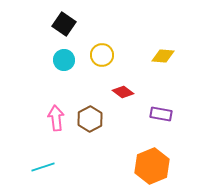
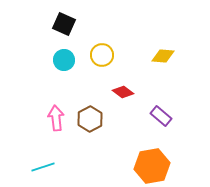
black square: rotated 10 degrees counterclockwise
purple rectangle: moved 2 px down; rotated 30 degrees clockwise
orange hexagon: rotated 12 degrees clockwise
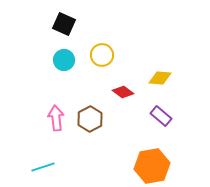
yellow diamond: moved 3 px left, 22 px down
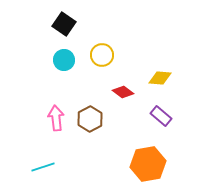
black square: rotated 10 degrees clockwise
orange hexagon: moved 4 px left, 2 px up
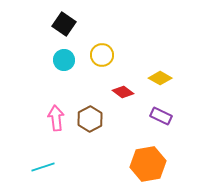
yellow diamond: rotated 25 degrees clockwise
purple rectangle: rotated 15 degrees counterclockwise
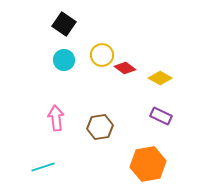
red diamond: moved 2 px right, 24 px up
brown hexagon: moved 10 px right, 8 px down; rotated 20 degrees clockwise
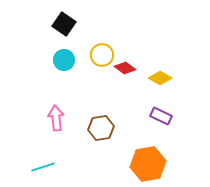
brown hexagon: moved 1 px right, 1 px down
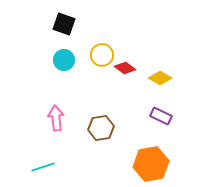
black square: rotated 15 degrees counterclockwise
orange hexagon: moved 3 px right
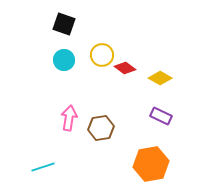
pink arrow: moved 13 px right; rotated 15 degrees clockwise
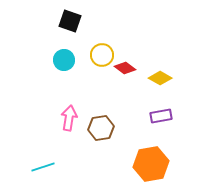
black square: moved 6 px right, 3 px up
purple rectangle: rotated 35 degrees counterclockwise
